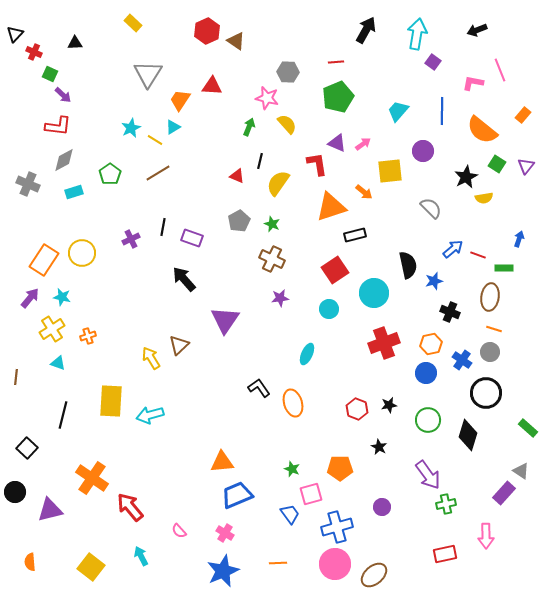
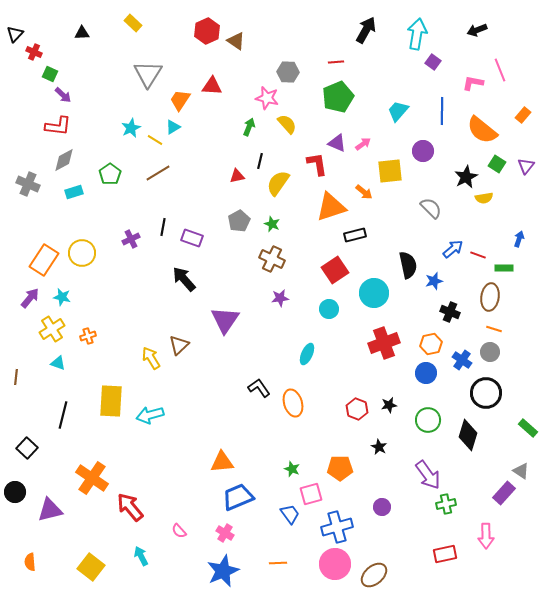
black triangle at (75, 43): moved 7 px right, 10 px up
red triangle at (237, 176): rotated 35 degrees counterclockwise
blue trapezoid at (237, 495): moved 1 px right, 2 px down
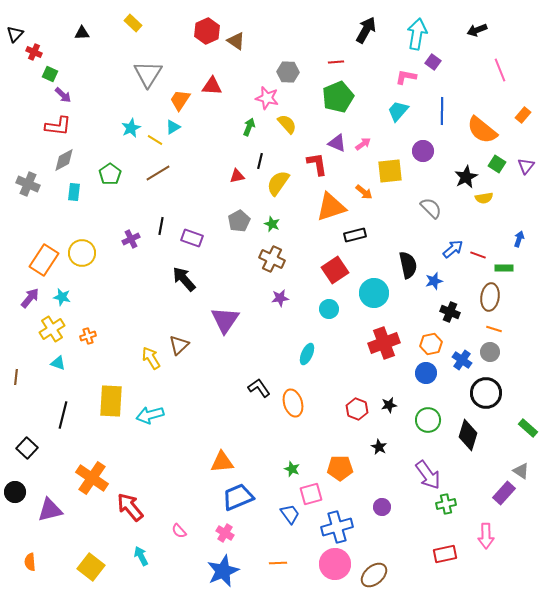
pink L-shape at (473, 83): moved 67 px left, 6 px up
cyan rectangle at (74, 192): rotated 66 degrees counterclockwise
black line at (163, 227): moved 2 px left, 1 px up
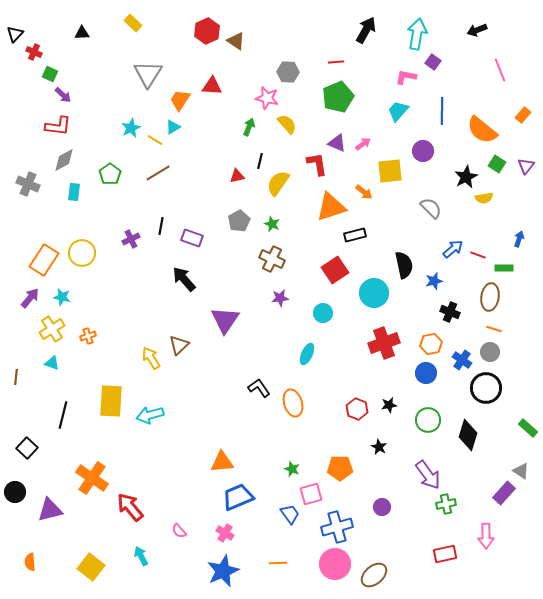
black semicircle at (408, 265): moved 4 px left
cyan circle at (329, 309): moved 6 px left, 4 px down
cyan triangle at (58, 363): moved 6 px left
black circle at (486, 393): moved 5 px up
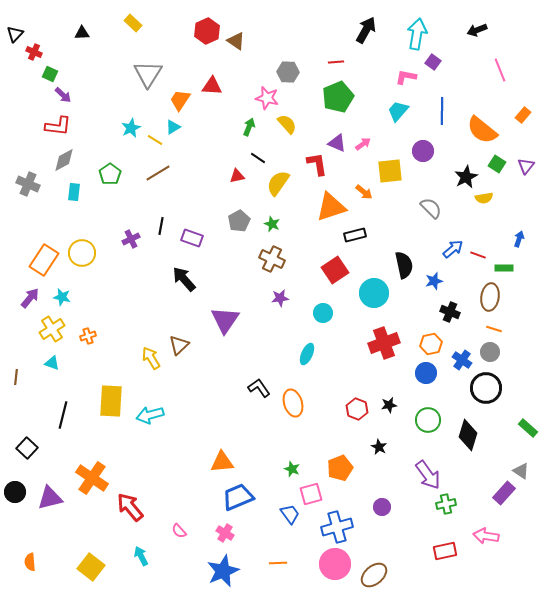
black line at (260, 161): moved 2 px left, 3 px up; rotated 70 degrees counterclockwise
orange pentagon at (340, 468): rotated 20 degrees counterclockwise
purple triangle at (50, 510): moved 12 px up
pink arrow at (486, 536): rotated 100 degrees clockwise
red rectangle at (445, 554): moved 3 px up
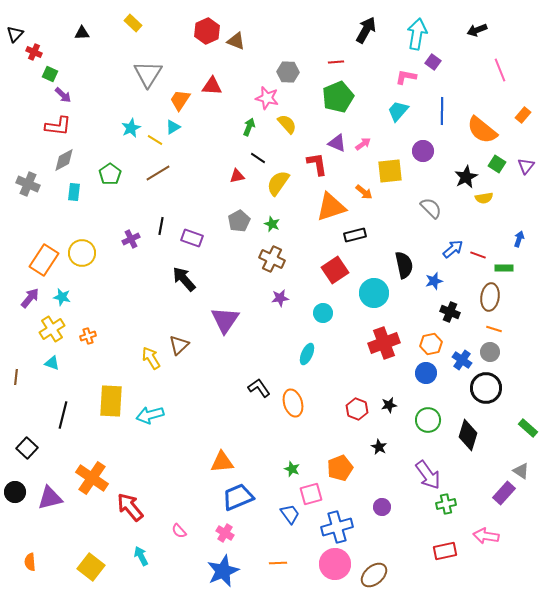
brown triangle at (236, 41): rotated 12 degrees counterclockwise
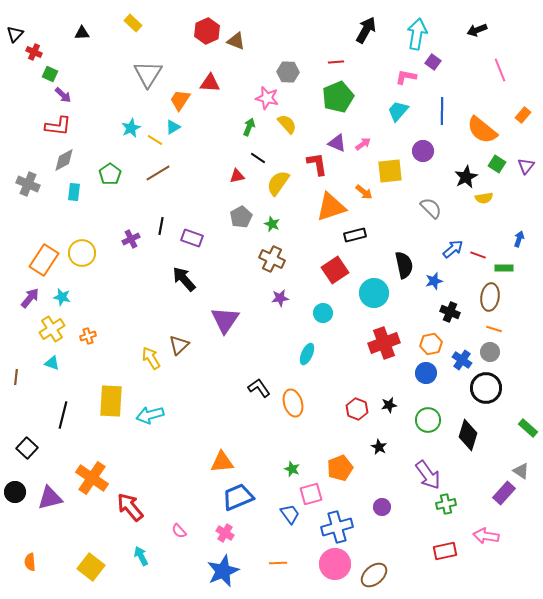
red triangle at (212, 86): moved 2 px left, 3 px up
gray pentagon at (239, 221): moved 2 px right, 4 px up
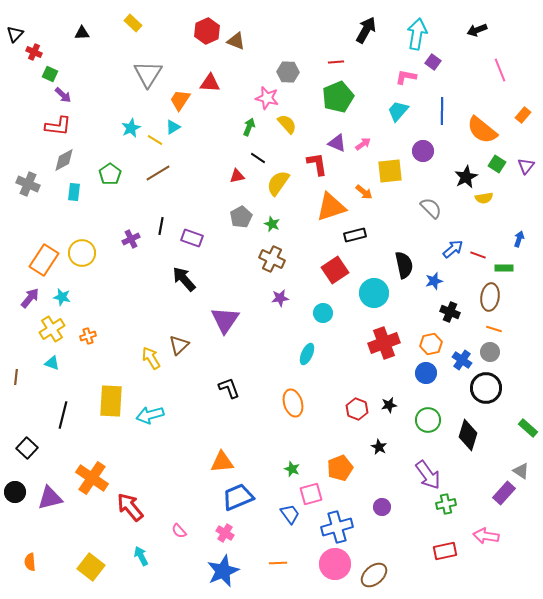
black L-shape at (259, 388): moved 30 px left; rotated 15 degrees clockwise
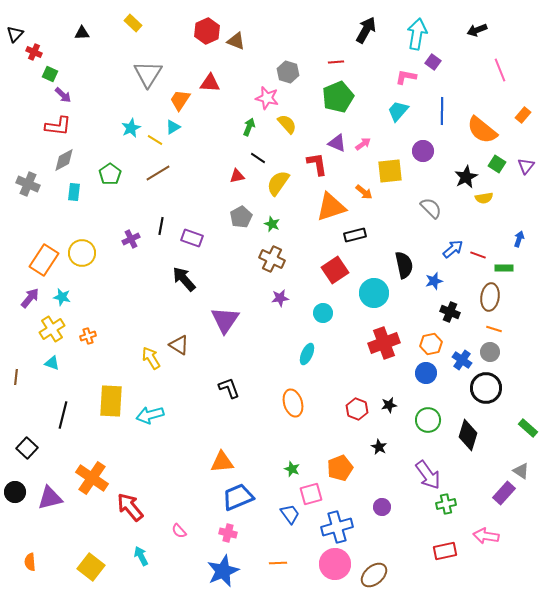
gray hexagon at (288, 72): rotated 15 degrees clockwise
brown triangle at (179, 345): rotated 45 degrees counterclockwise
pink cross at (225, 533): moved 3 px right; rotated 18 degrees counterclockwise
